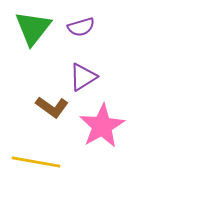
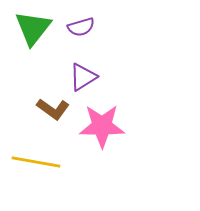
brown L-shape: moved 1 px right, 2 px down
pink star: rotated 30 degrees clockwise
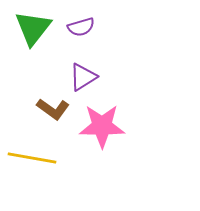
yellow line: moved 4 px left, 4 px up
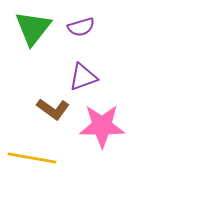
purple triangle: rotated 12 degrees clockwise
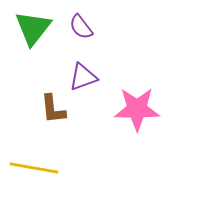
purple semicircle: rotated 68 degrees clockwise
brown L-shape: rotated 48 degrees clockwise
pink star: moved 35 px right, 17 px up
yellow line: moved 2 px right, 10 px down
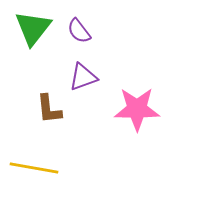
purple semicircle: moved 2 px left, 4 px down
brown L-shape: moved 4 px left
